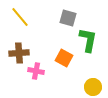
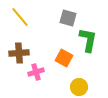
pink cross: moved 1 px down; rotated 28 degrees counterclockwise
yellow circle: moved 14 px left
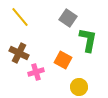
gray square: rotated 18 degrees clockwise
brown cross: rotated 30 degrees clockwise
orange square: moved 1 px left, 2 px down
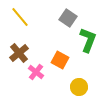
green L-shape: rotated 10 degrees clockwise
brown cross: rotated 24 degrees clockwise
orange square: moved 3 px left
pink cross: rotated 35 degrees counterclockwise
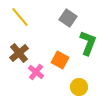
green L-shape: moved 3 px down
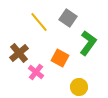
yellow line: moved 19 px right, 5 px down
green L-shape: rotated 15 degrees clockwise
orange square: moved 2 px up
